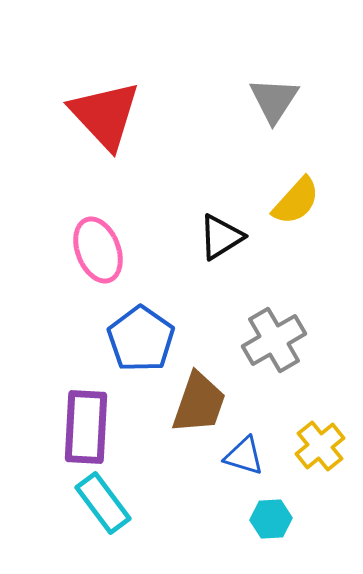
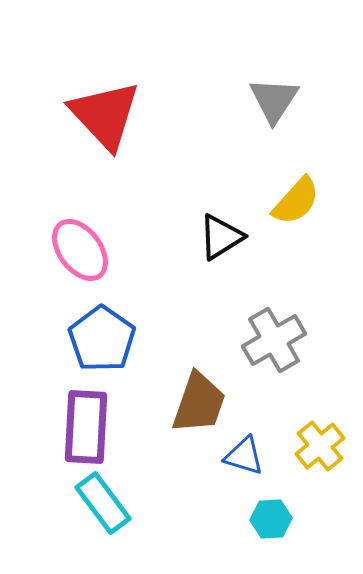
pink ellipse: moved 18 px left; rotated 16 degrees counterclockwise
blue pentagon: moved 39 px left
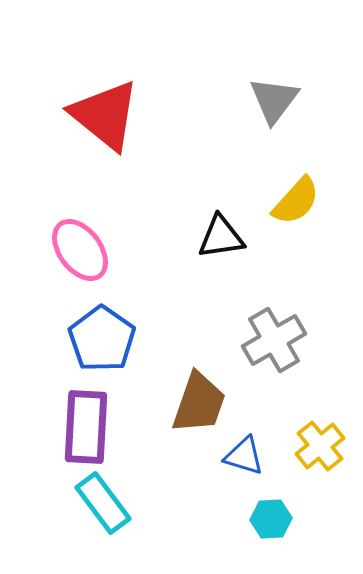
gray triangle: rotated 4 degrees clockwise
red triangle: rotated 8 degrees counterclockwise
black triangle: rotated 24 degrees clockwise
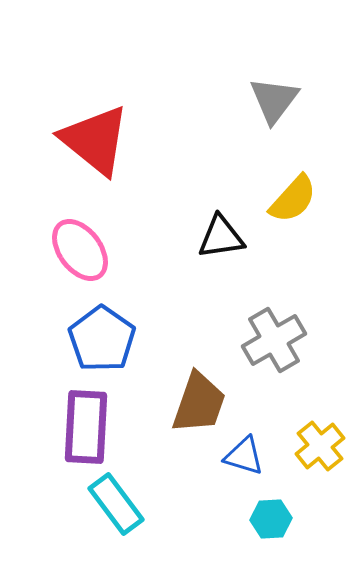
red triangle: moved 10 px left, 25 px down
yellow semicircle: moved 3 px left, 2 px up
cyan rectangle: moved 13 px right, 1 px down
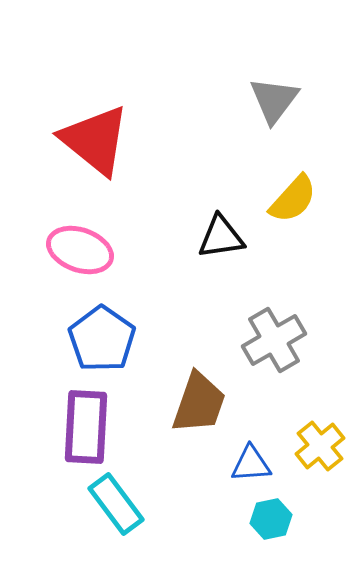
pink ellipse: rotated 34 degrees counterclockwise
blue triangle: moved 7 px right, 8 px down; rotated 21 degrees counterclockwise
cyan hexagon: rotated 9 degrees counterclockwise
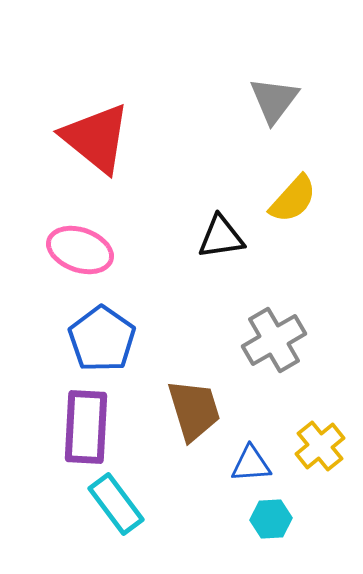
red triangle: moved 1 px right, 2 px up
brown trapezoid: moved 5 px left, 7 px down; rotated 36 degrees counterclockwise
cyan hexagon: rotated 9 degrees clockwise
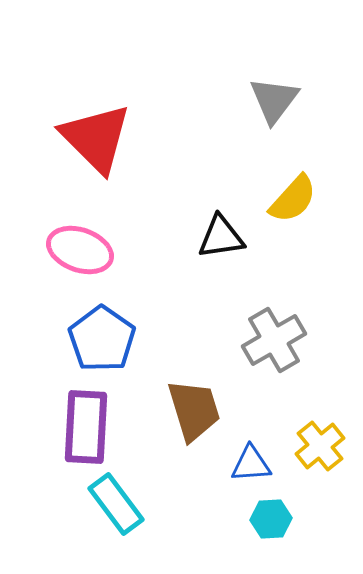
red triangle: rotated 6 degrees clockwise
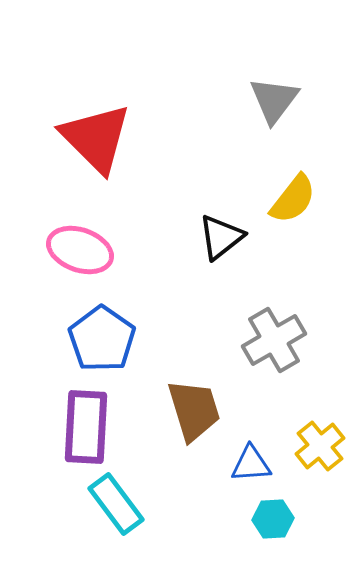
yellow semicircle: rotated 4 degrees counterclockwise
black triangle: rotated 30 degrees counterclockwise
cyan hexagon: moved 2 px right
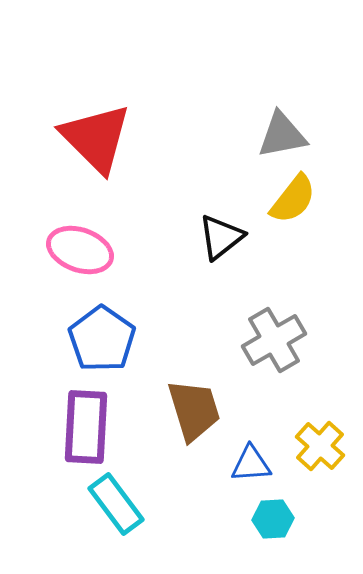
gray triangle: moved 8 px right, 35 px down; rotated 42 degrees clockwise
yellow cross: rotated 9 degrees counterclockwise
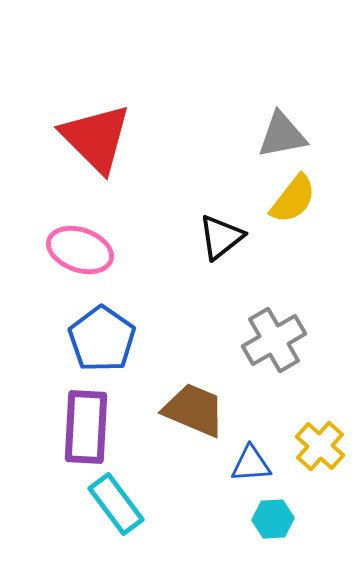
brown trapezoid: rotated 50 degrees counterclockwise
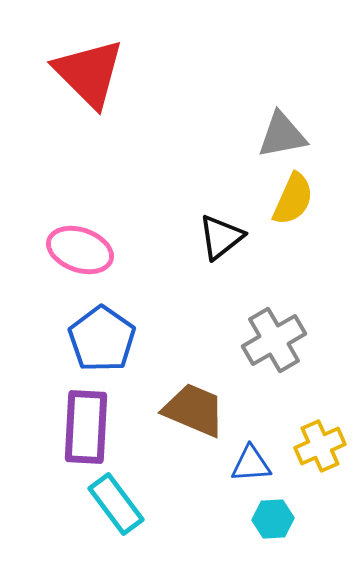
red triangle: moved 7 px left, 65 px up
yellow semicircle: rotated 14 degrees counterclockwise
yellow cross: rotated 24 degrees clockwise
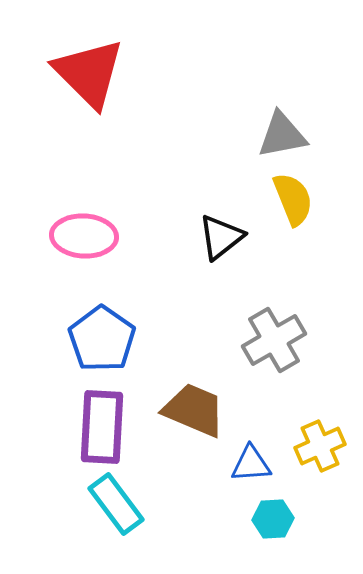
yellow semicircle: rotated 46 degrees counterclockwise
pink ellipse: moved 4 px right, 14 px up; rotated 16 degrees counterclockwise
purple rectangle: moved 16 px right
